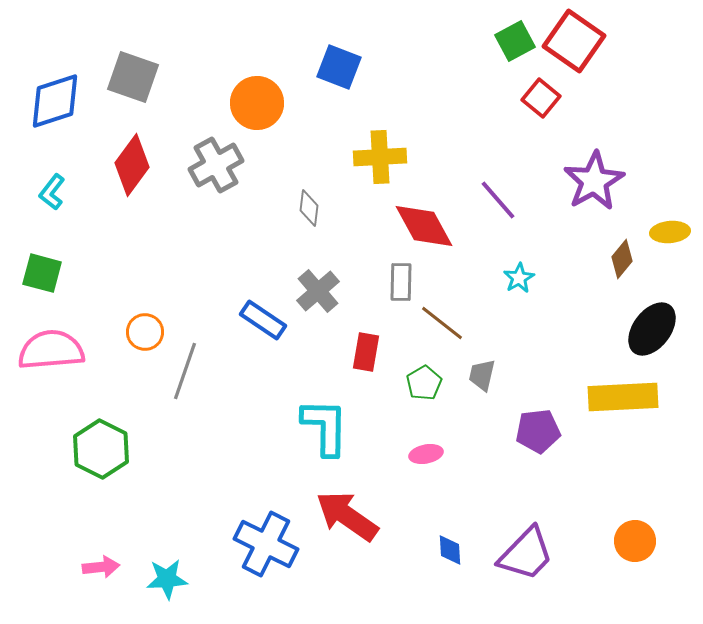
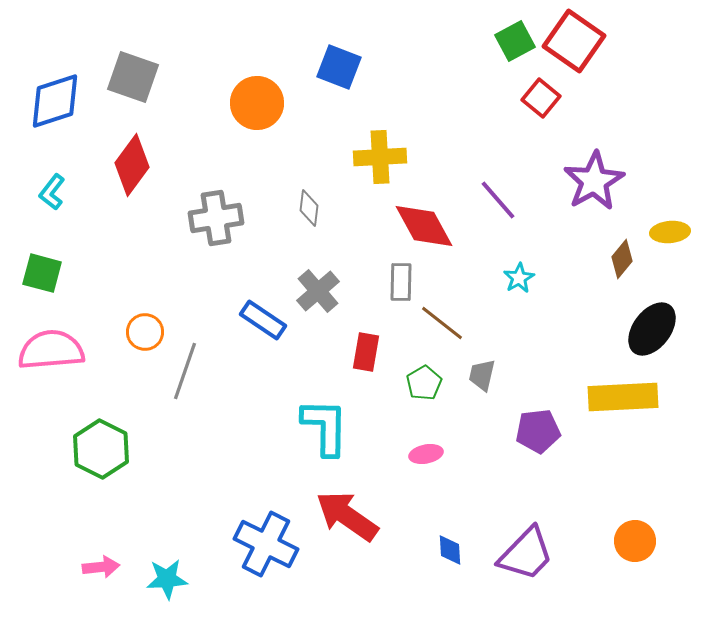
gray cross at (216, 165): moved 53 px down; rotated 20 degrees clockwise
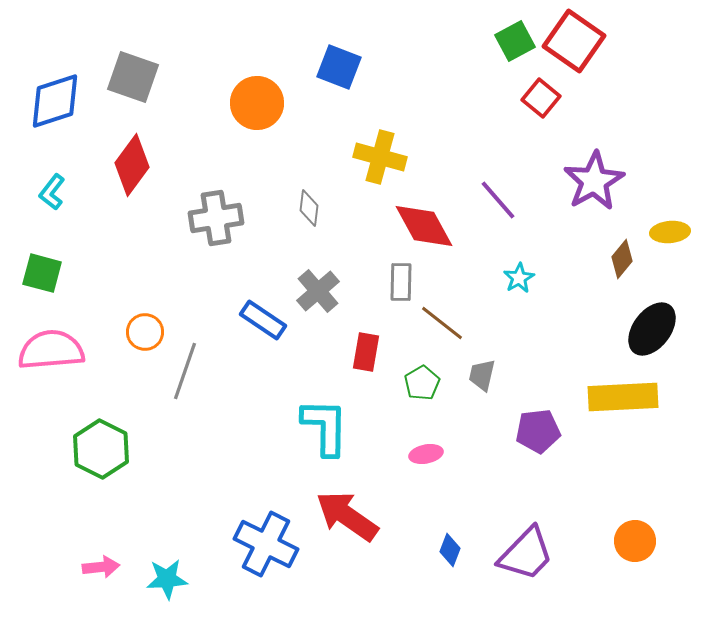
yellow cross at (380, 157): rotated 18 degrees clockwise
green pentagon at (424, 383): moved 2 px left
blue diamond at (450, 550): rotated 24 degrees clockwise
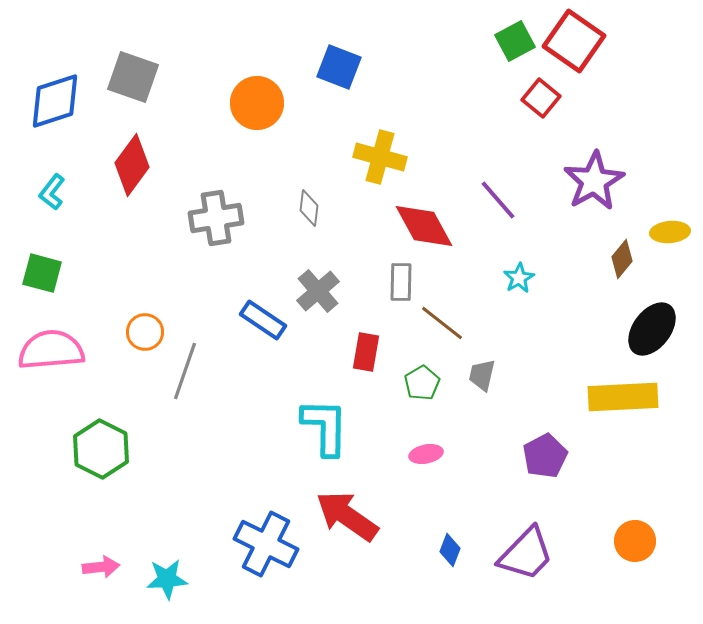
purple pentagon at (538, 431): moved 7 px right, 25 px down; rotated 21 degrees counterclockwise
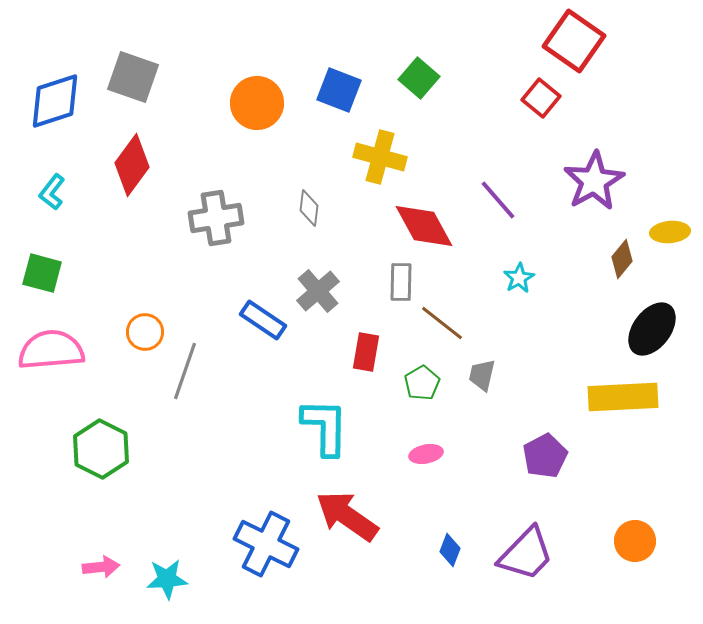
green square at (515, 41): moved 96 px left, 37 px down; rotated 21 degrees counterclockwise
blue square at (339, 67): moved 23 px down
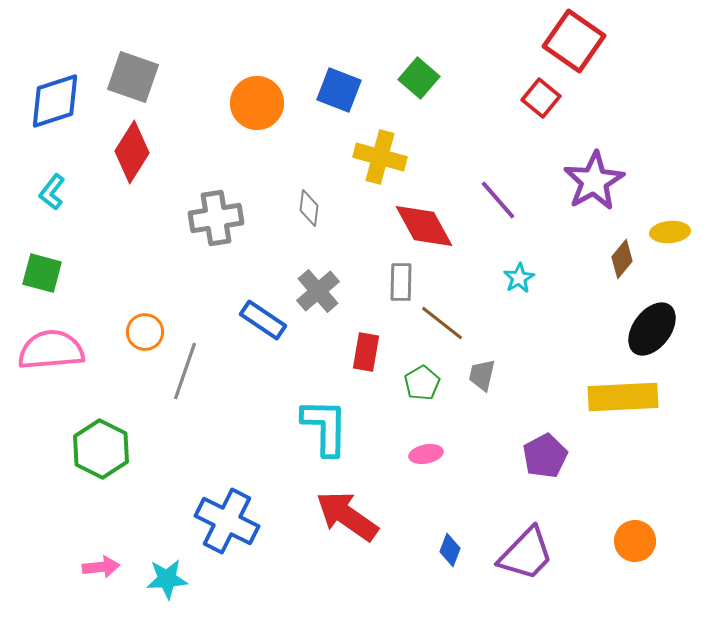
red diamond at (132, 165): moved 13 px up; rotated 4 degrees counterclockwise
blue cross at (266, 544): moved 39 px left, 23 px up
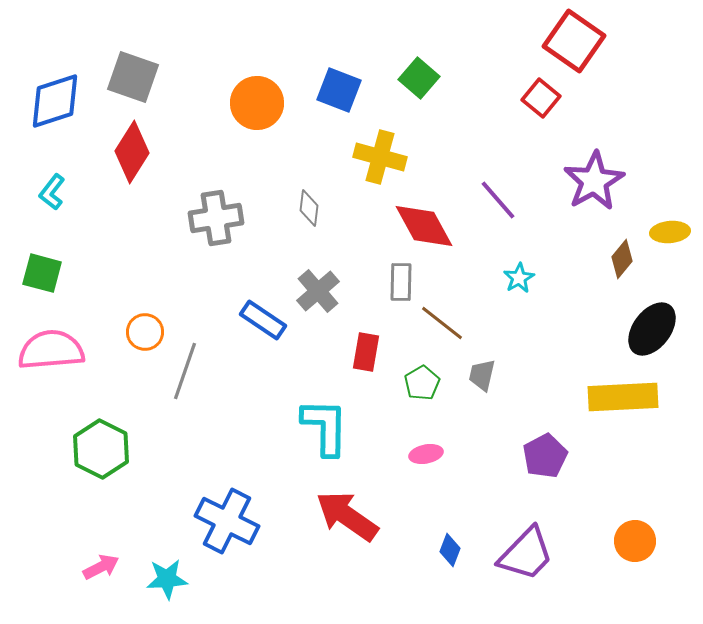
pink arrow at (101, 567): rotated 21 degrees counterclockwise
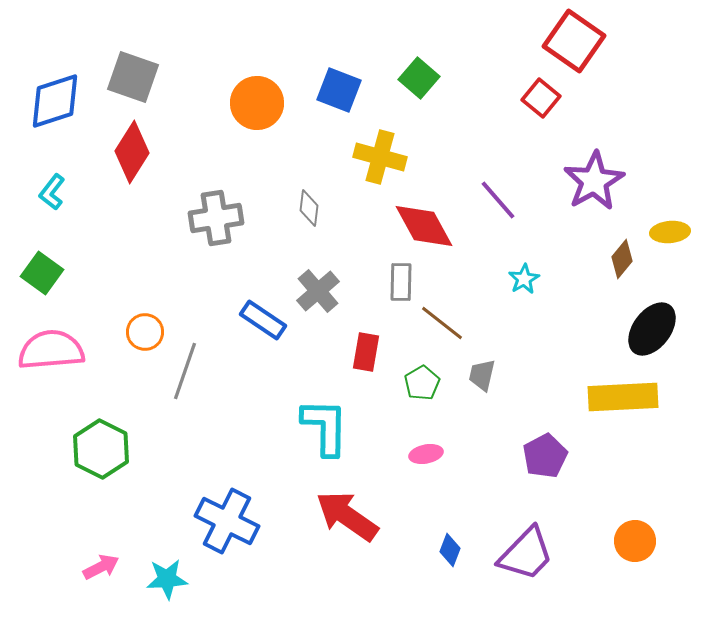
green square at (42, 273): rotated 21 degrees clockwise
cyan star at (519, 278): moved 5 px right, 1 px down
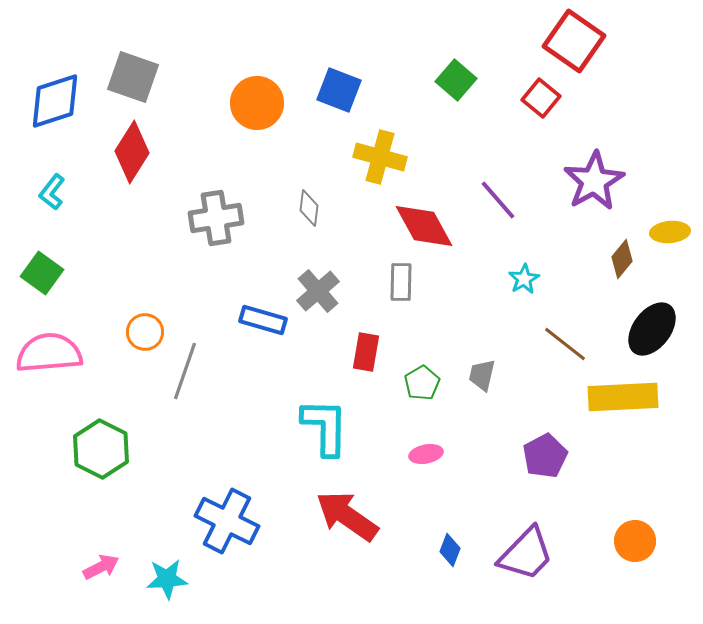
green square at (419, 78): moved 37 px right, 2 px down
blue rectangle at (263, 320): rotated 18 degrees counterclockwise
brown line at (442, 323): moved 123 px right, 21 px down
pink semicircle at (51, 350): moved 2 px left, 3 px down
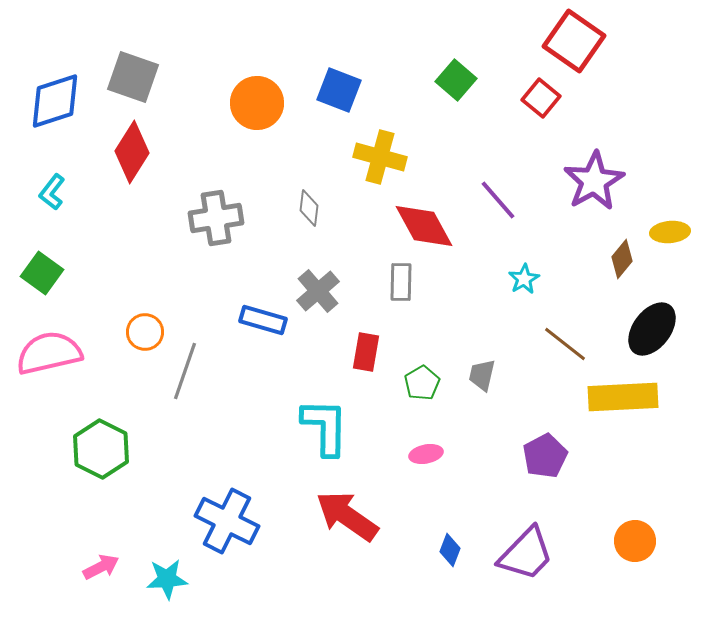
pink semicircle at (49, 353): rotated 8 degrees counterclockwise
